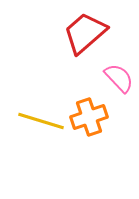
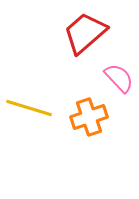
yellow line: moved 12 px left, 13 px up
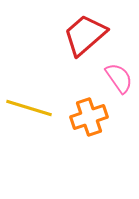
red trapezoid: moved 2 px down
pink semicircle: rotated 8 degrees clockwise
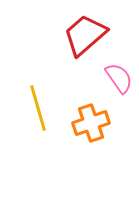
yellow line: moved 9 px right; rotated 57 degrees clockwise
orange cross: moved 2 px right, 6 px down
